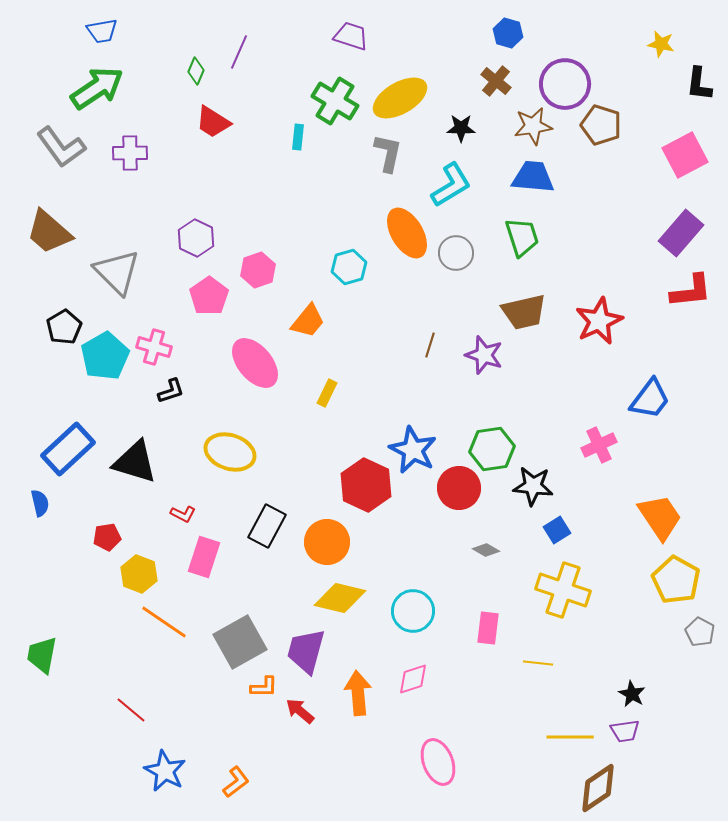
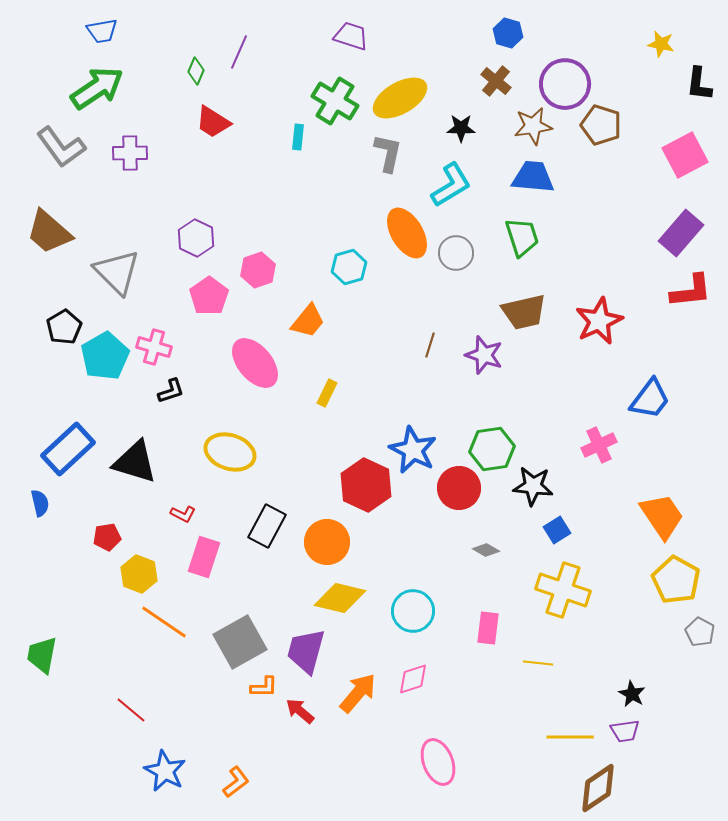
orange trapezoid at (660, 517): moved 2 px right, 1 px up
orange arrow at (358, 693): rotated 45 degrees clockwise
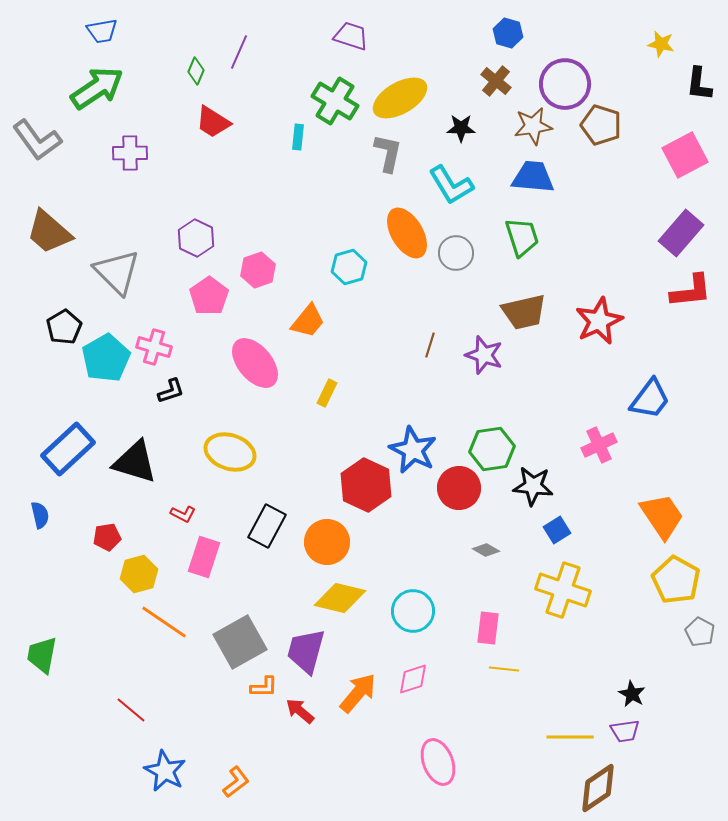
gray L-shape at (61, 147): moved 24 px left, 7 px up
cyan L-shape at (451, 185): rotated 90 degrees clockwise
cyan pentagon at (105, 356): moved 1 px right, 2 px down
blue semicircle at (40, 503): moved 12 px down
yellow hexagon at (139, 574): rotated 24 degrees clockwise
yellow line at (538, 663): moved 34 px left, 6 px down
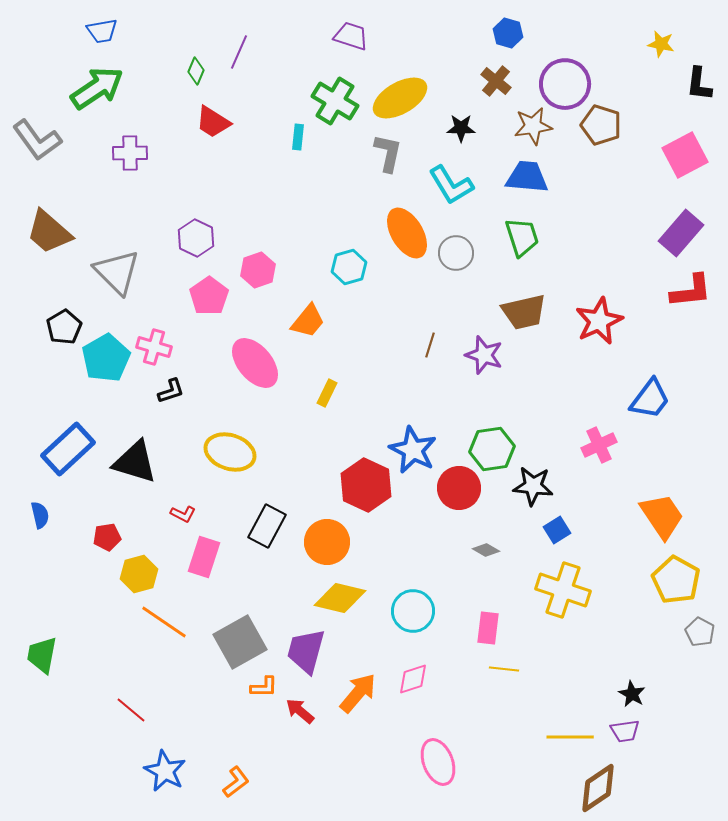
blue trapezoid at (533, 177): moved 6 px left
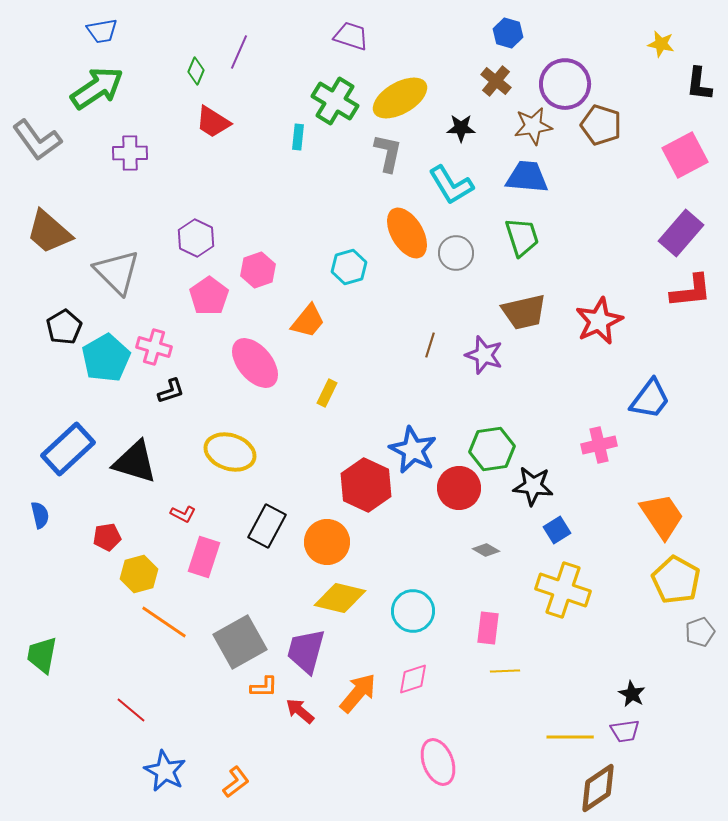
pink cross at (599, 445): rotated 12 degrees clockwise
gray pentagon at (700, 632): rotated 24 degrees clockwise
yellow line at (504, 669): moved 1 px right, 2 px down; rotated 8 degrees counterclockwise
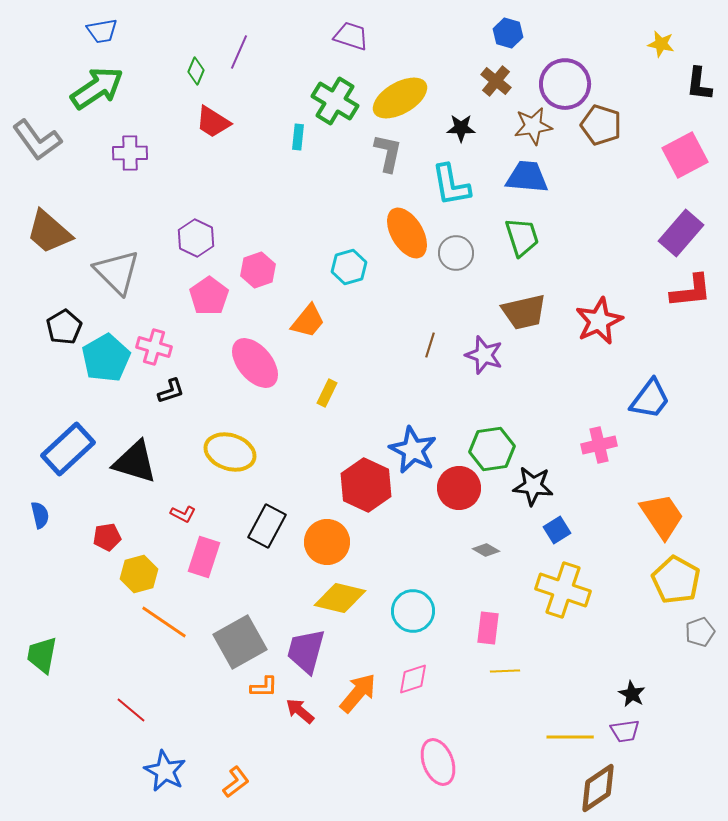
cyan L-shape at (451, 185): rotated 21 degrees clockwise
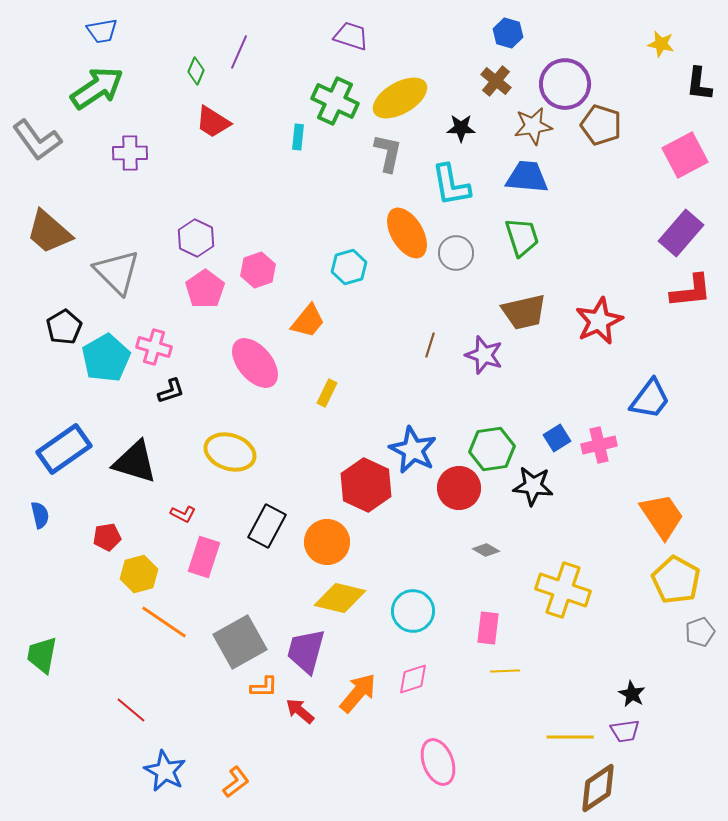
green cross at (335, 101): rotated 6 degrees counterclockwise
pink pentagon at (209, 296): moved 4 px left, 7 px up
blue rectangle at (68, 449): moved 4 px left; rotated 8 degrees clockwise
blue square at (557, 530): moved 92 px up
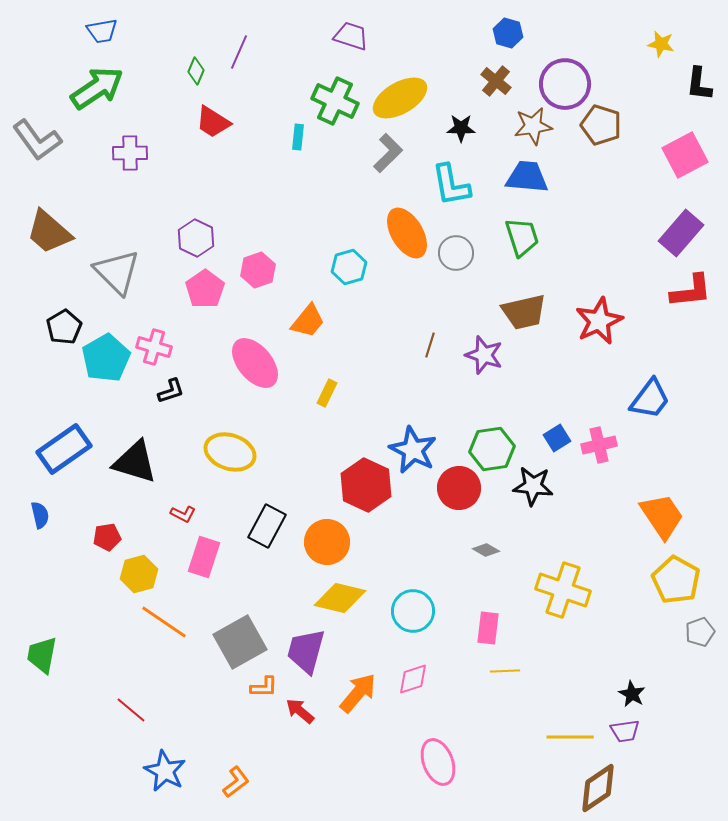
gray L-shape at (388, 153): rotated 33 degrees clockwise
